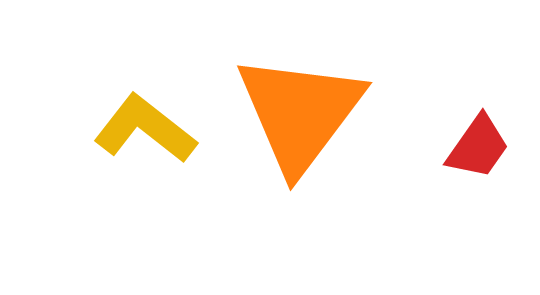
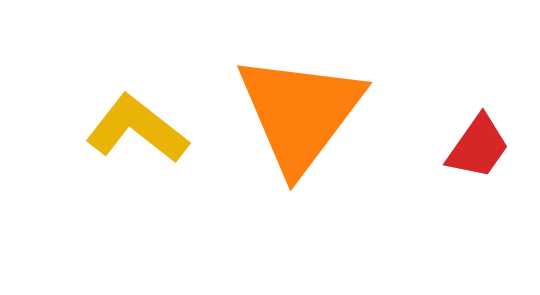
yellow L-shape: moved 8 px left
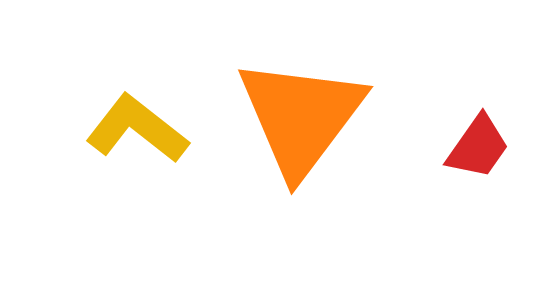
orange triangle: moved 1 px right, 4 px down
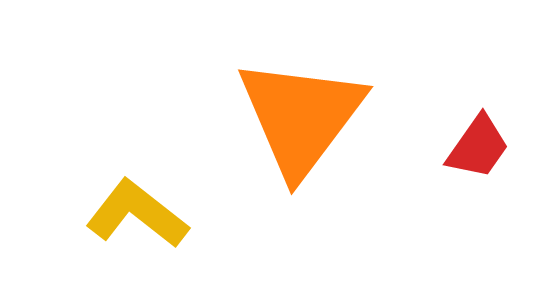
yellow L-shape: moved 85 px down
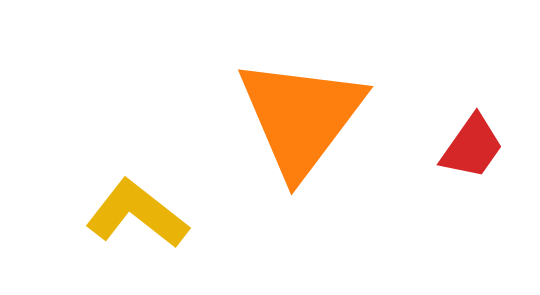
red trapezoid: moved 6 px left
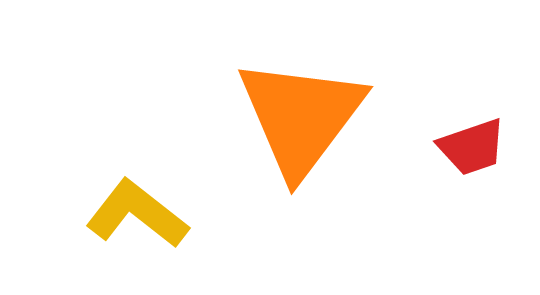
red trapezoid: rotated 36 degrees clockwise
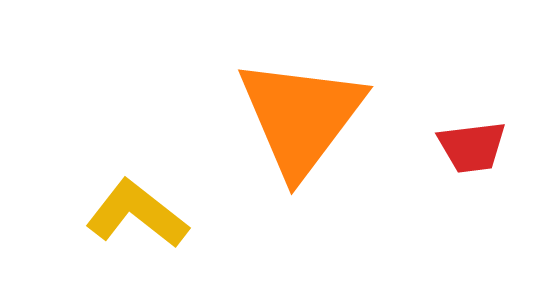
red trapezoid: rotated 12 degrees clockwise
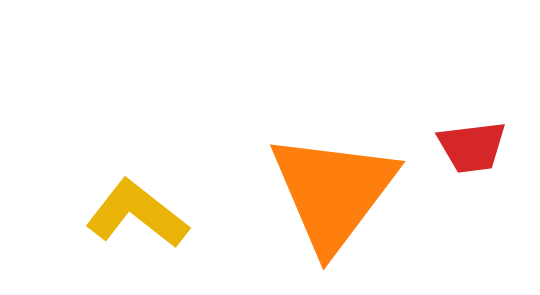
orange triangle: moved 32 px right, 75 px down
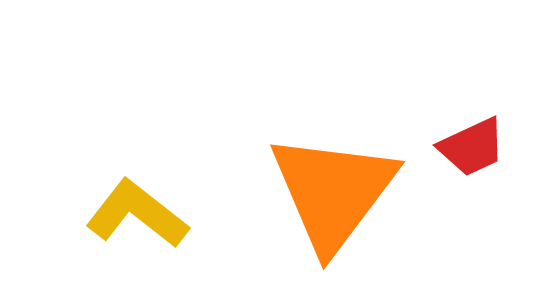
red trapezoid: rotated 18 degrees counterclockwise
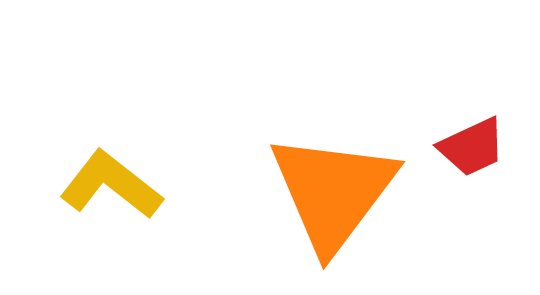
yellow L-shape: moved 26 px left, 29 px up
